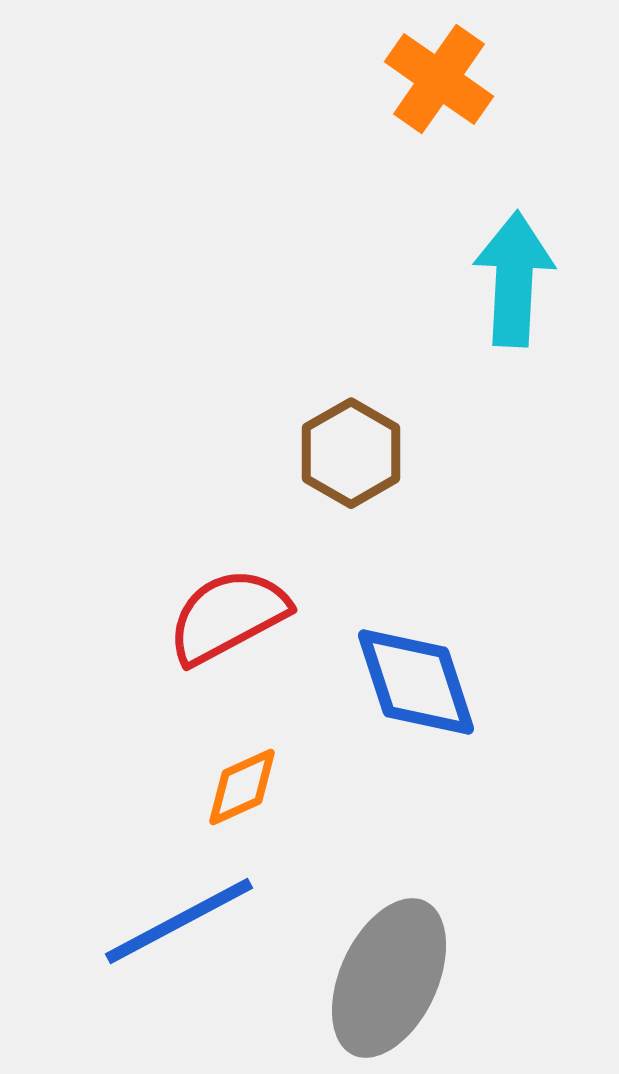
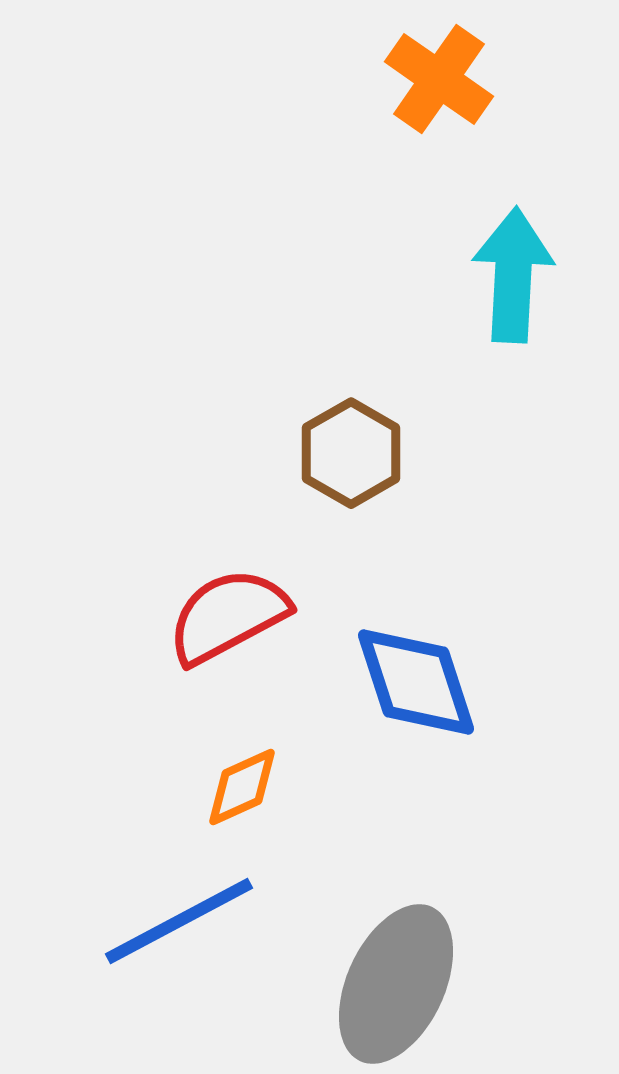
cyan arrow: moved 1 px left, 4 px up
gray ellipse: moved 7 px right, 6 px down
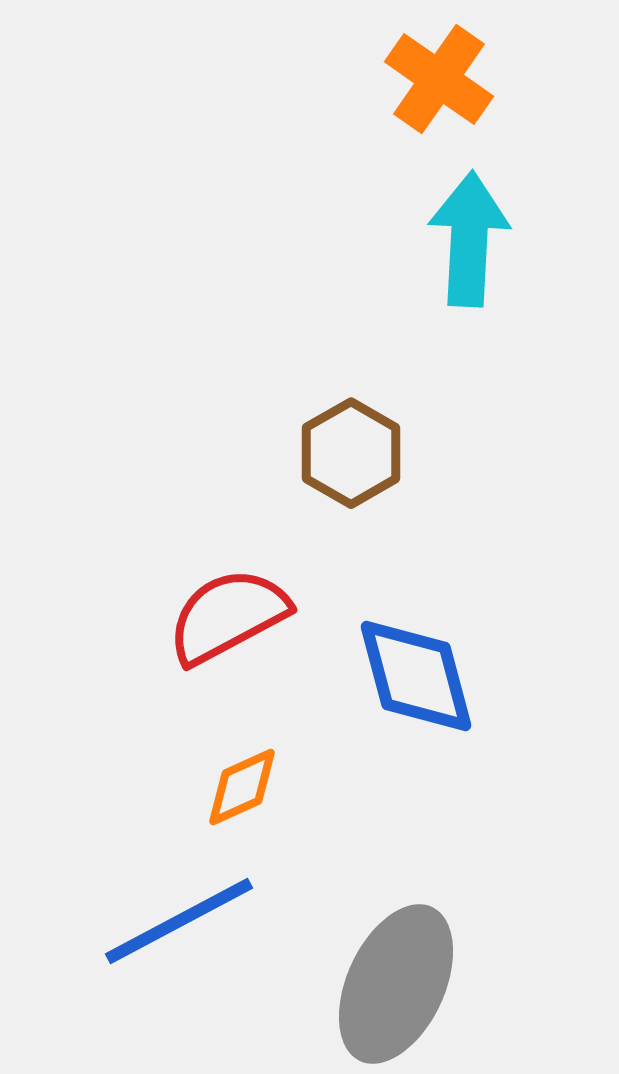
cyan arrow: moved 44 px left, 36 px up
blue diamond: moved 6 px up; rotated 3 degrees clockwise
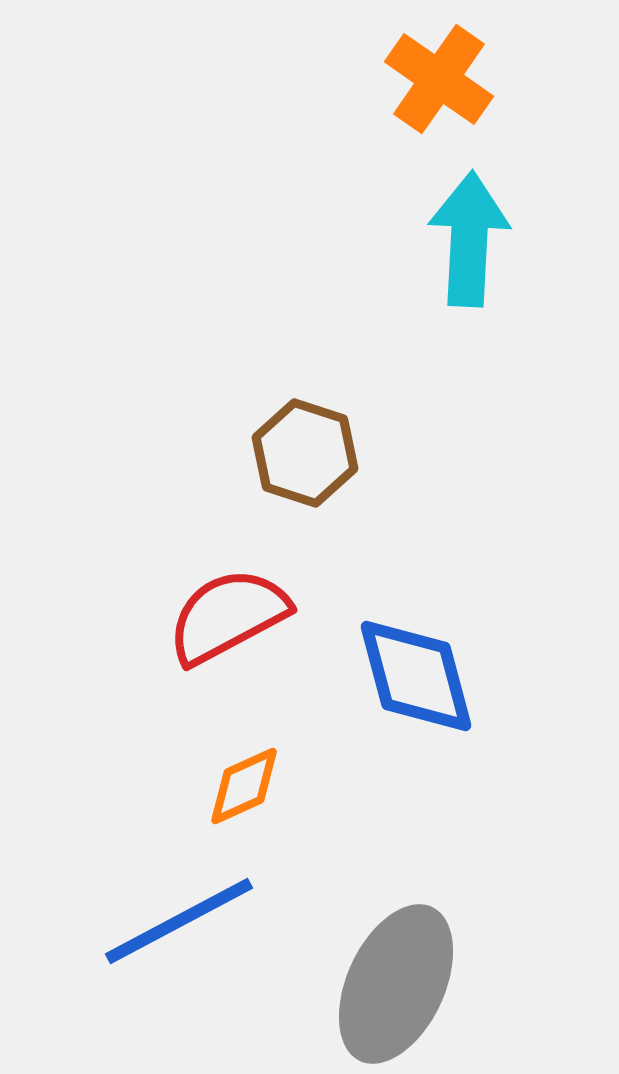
brown hexagon: moved 46 px left; rotated 12 degrees counterclockwise
orange diamond: moved 2 px right, 1 px up
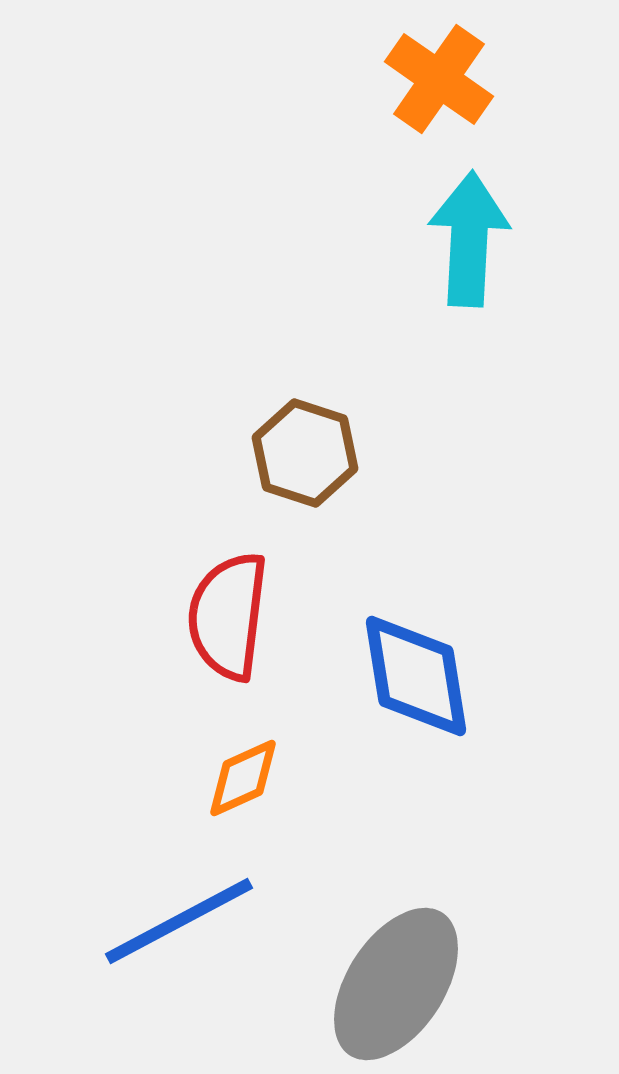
red semicircle: rotated 55 degrees counterclockwise
blue diamond: rotated 6 degrees clockwise
orange diamond: moved 1 px left, 8 px up
gray ellipse: rotated 8 degrees clockwise
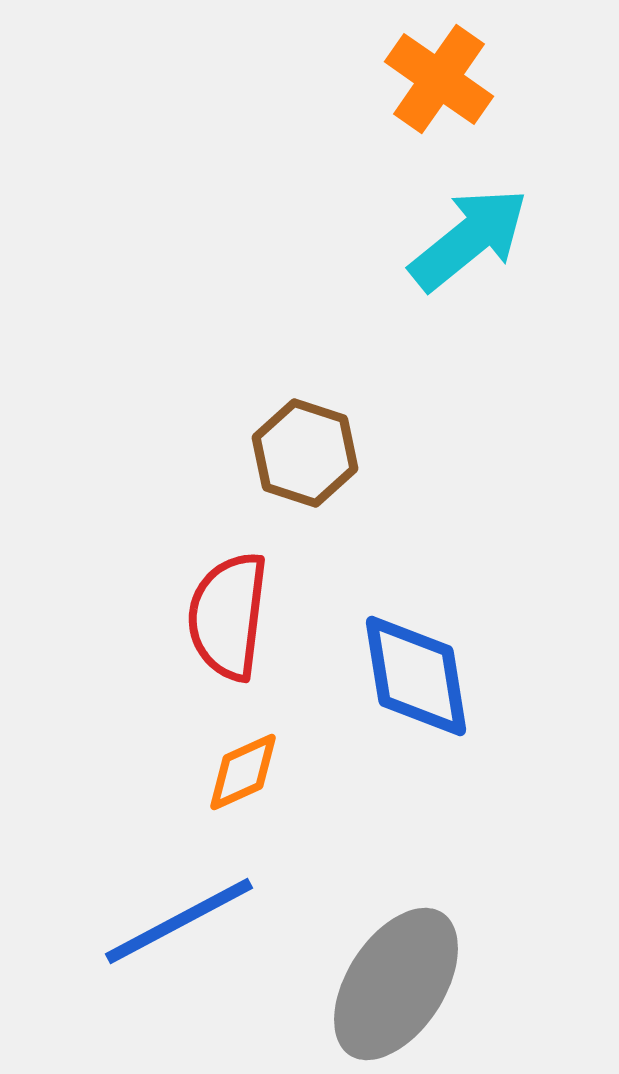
cyan arrow: rotated 48 degrees clockwise
orange diamond: moved 6 px up
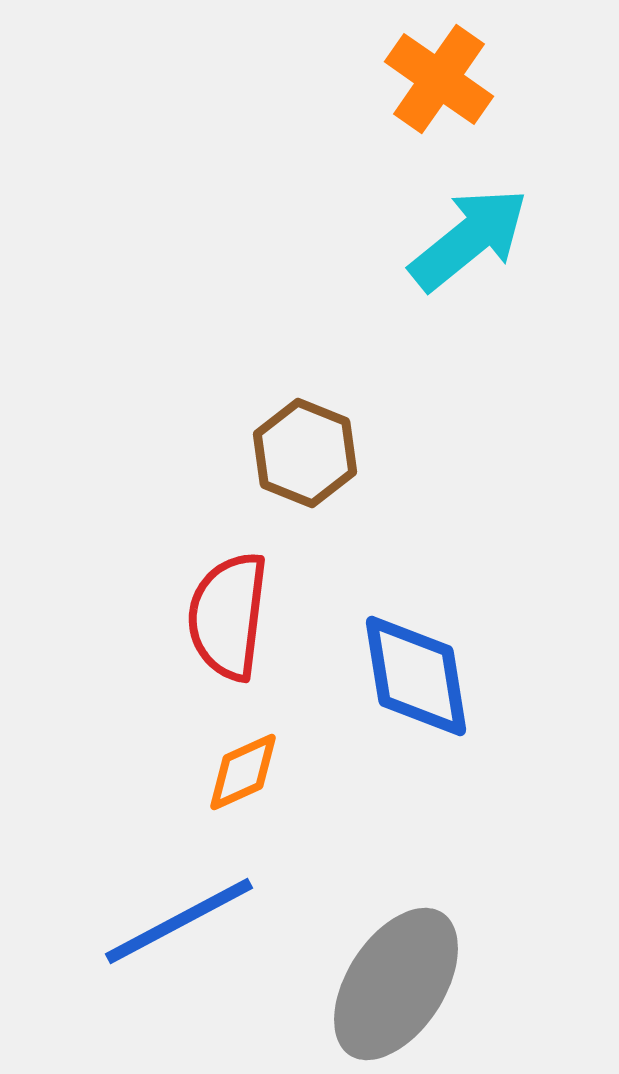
brown hexagon: rotated 4 degrees clockwise
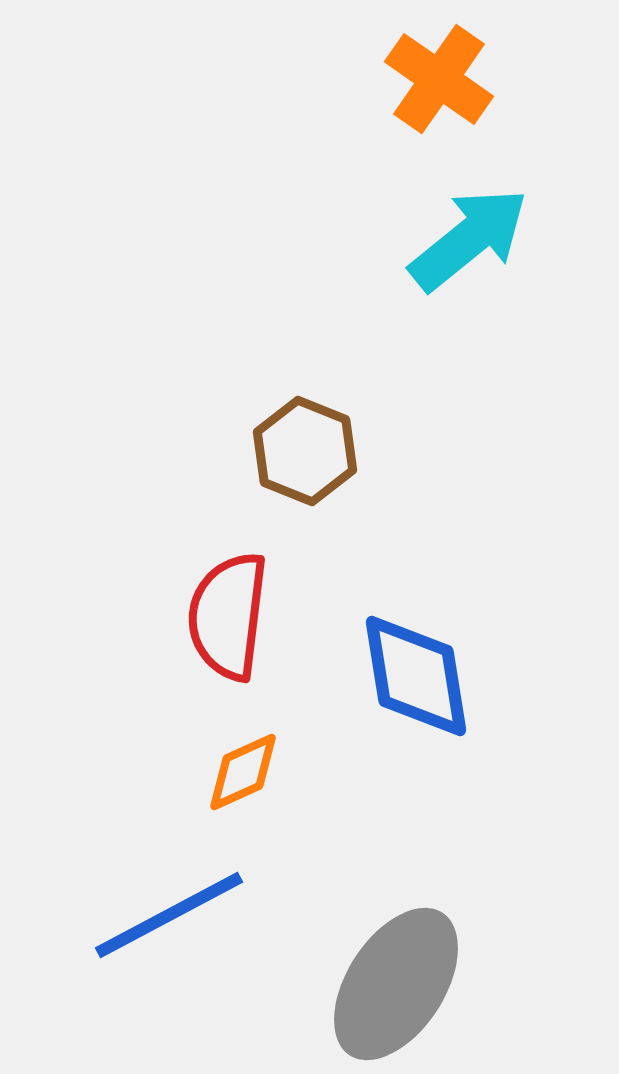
brown hexagon: moved 2 px up
blue line: moved 10 px left, 6 px up
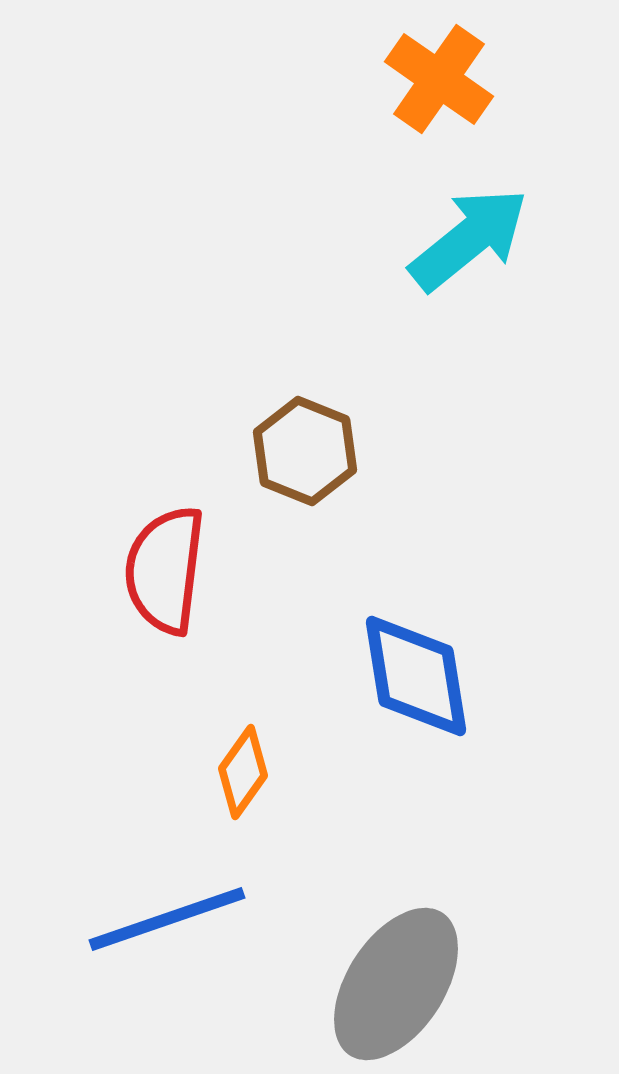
red semicircle: moved 63 px left, 46 px up
orange diamond: rotated 30 degrees counterclockwise
blue line: moved 2 px left, 4 px down; rotated 9 degrees clockwise
